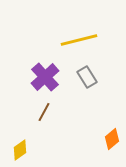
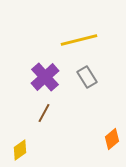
brown line: moved 1 px down
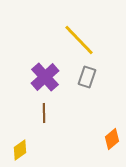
yellow line: rotated 60 degrees clockwise
gray rectangle: rotated 50 degrees clockwise
brown line: rotated 30 degrees counterclockwise
